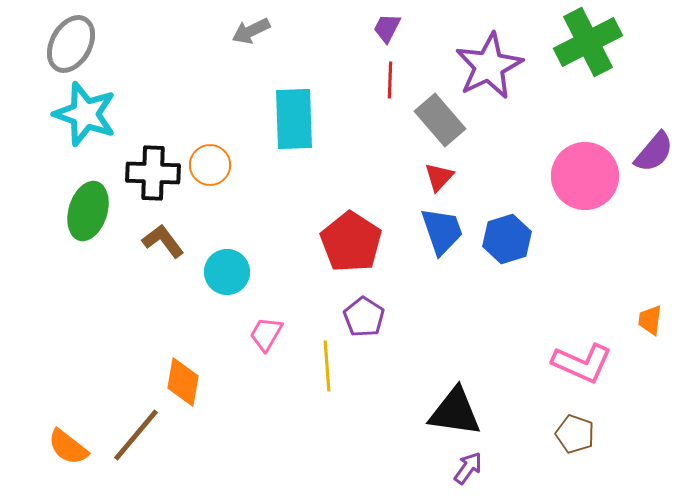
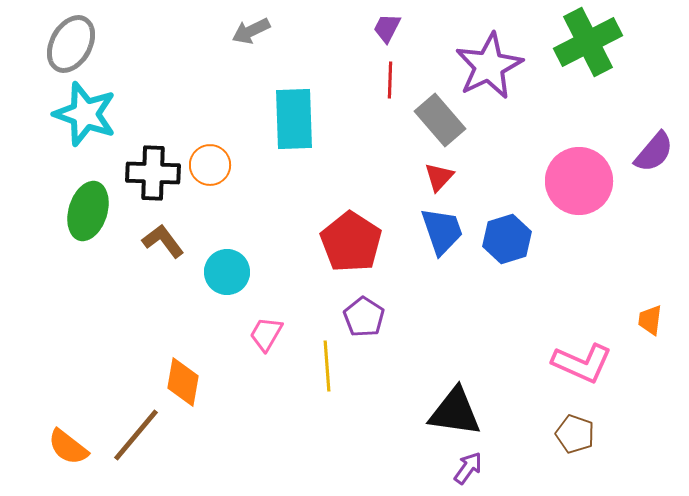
pink circle: moved 6 px left, 5 px down
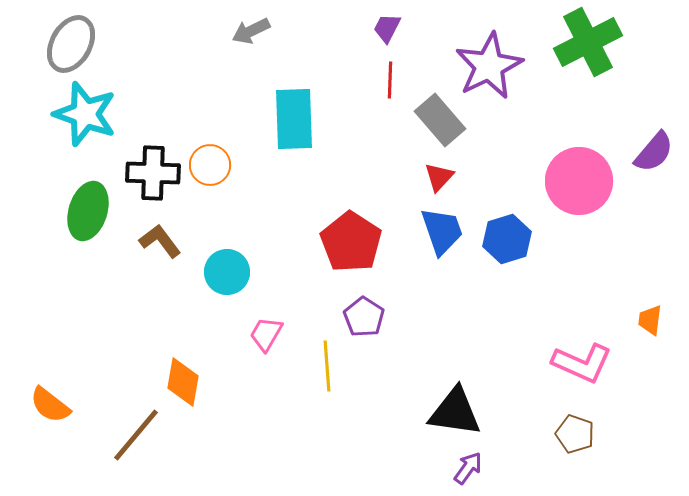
brown L-shape: moved 3 px left
orange semicircle: moved 18 px left, 42 px up
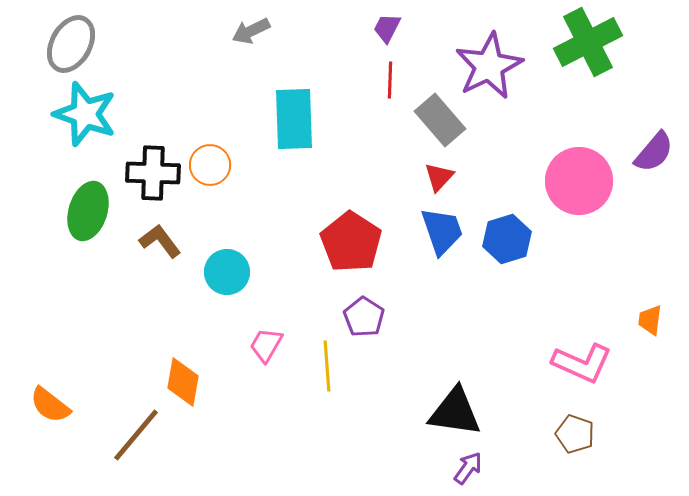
pink trapezoid: moved 11 px down
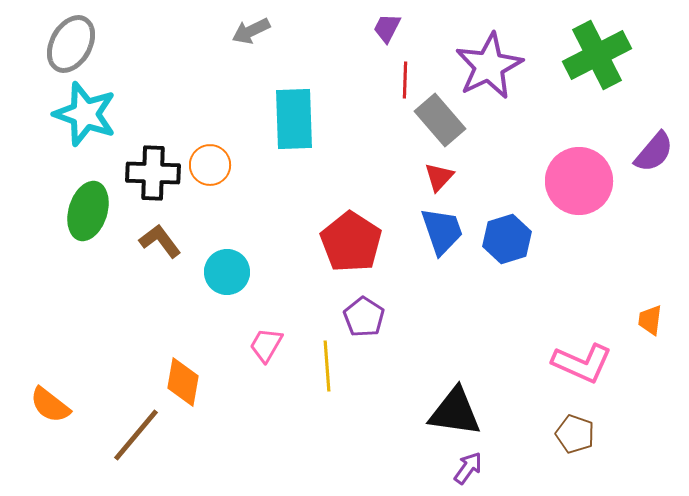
green cross: moved 9 px right, 13 px down
red line: moved 15 px right
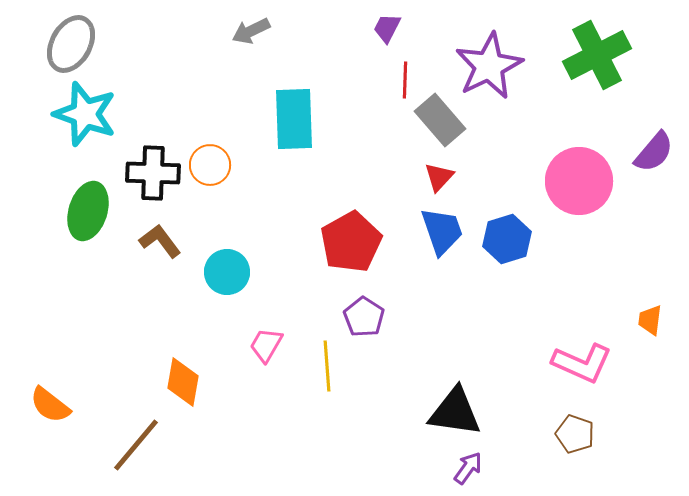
red pentagon: rotated 10 degrees clockwise
brown line: moved 10 px down
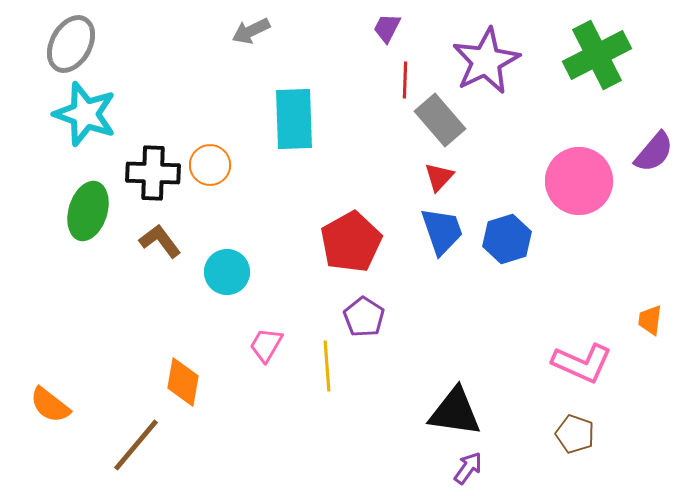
purple star: moved 3 px left, 5 px up
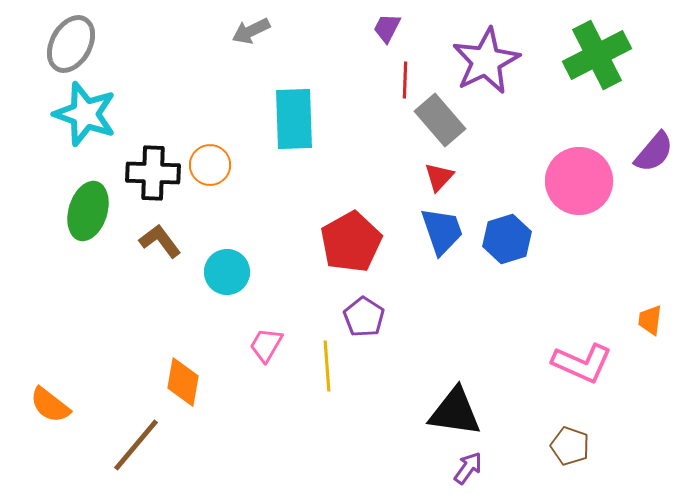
brown pentagon: moved 5 px left, 12 px down
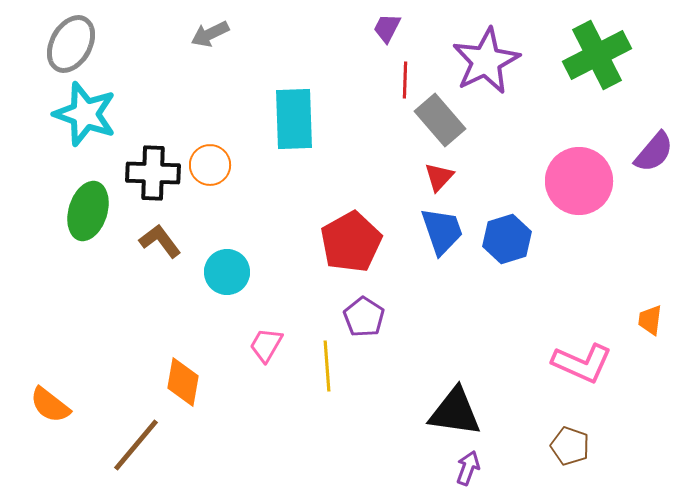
gray arrow: moved 41 px left, 3 px down
purple arrow: rotated 16 degrees counterclockwise
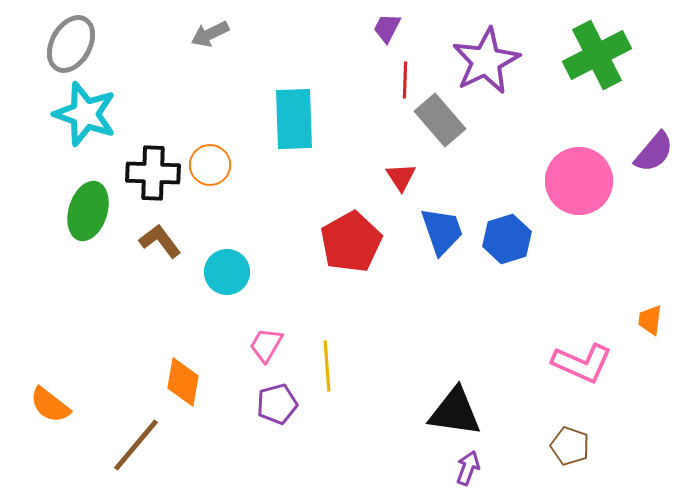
red triangle: moved 38 px left; rotated 16 degrees counterclockwise
purple pentagon: moved 87 px left, 87 px down; rotated 24 degrees clockwise
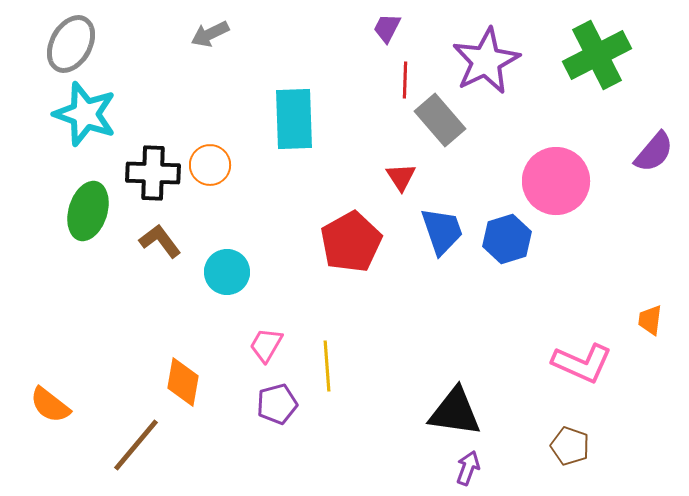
pink circle: moved 23 px left
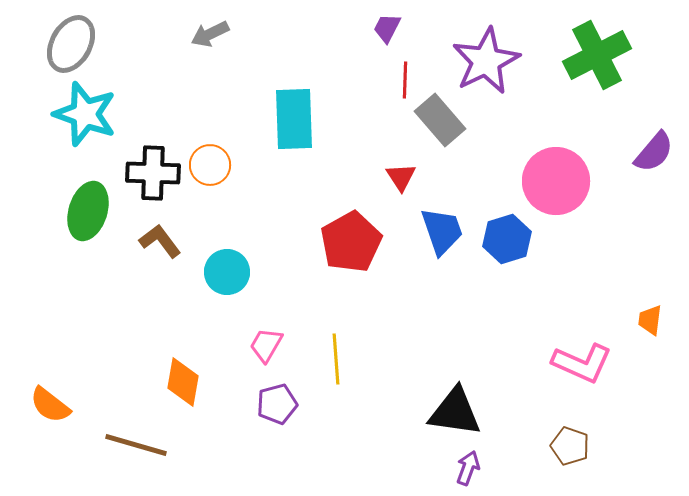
yellow line: moved 9 px right, 7 px up
brown line: rotated 66 degrees clockwise
